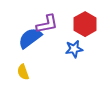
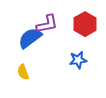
blue star: moved 4 px right, 11 px down
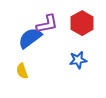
red hexagon: moved 3 px left, 1 px up
yellow semicircle: moved 1 px left, 1 px up
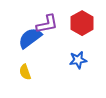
yellow semicircle: moved 3 px right, 1 px down
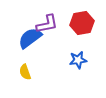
red hexagon: rotated 20 degrees clockwise
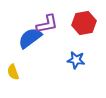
red hexagon: moved 2 px right
blue star: moved 2 px left; rotated 18 degrees clockwise
yellow semicircle: moved 12 px left
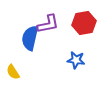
purple L-shape: moved 1 px right
blue semicircle: rotated 40 degrees counterclockwise
yellow semicircle: rotated 14 degrees counterclockwise
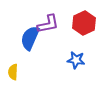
red hexagon: rotated 15 degrees counterclockwise
blue semicircle: rotated 10 degrees clockwise
yellow semicircle: rotated 35 degrees clockwise
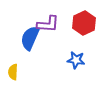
purple L-shape: rotated 15 degrees clockwise
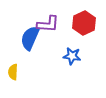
blue star: moved 4 px left, 4 px up
